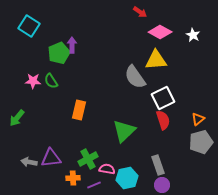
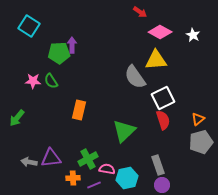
green pentagon: rotated 20 degrees clockwise
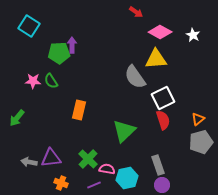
red arrow: moved 4 px left
yellow triangle: moved 1 px up
green cross: rotated 18 degrees counterclockwise
orange cross: moved 12 px left, 5 px down; rotated 24 degrees clockwise
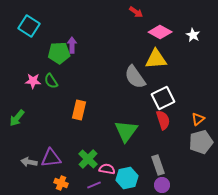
green triangle: moved 2 px right; rotated 10 degrees counterclockwise
